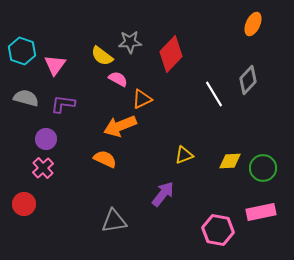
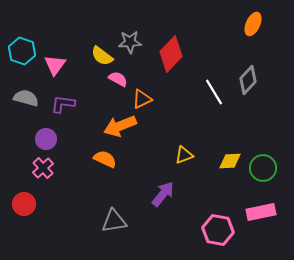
white line: moved 2 px up
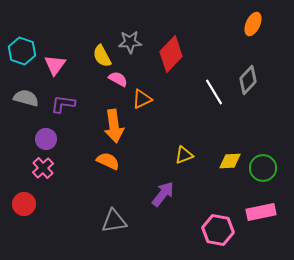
yellow semicircle: rotated 25 degrees clockwise
orange arrow: moved 6 px left; rotated 76 degrees counterclockwise
orange semicircle: moved 3 px right, 2 px down
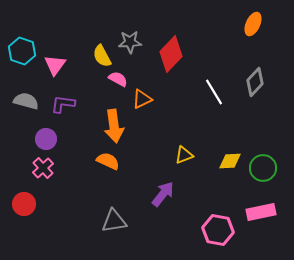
gray diamond: moved 7 px right, 2 px down
gray semicircle: moved 3 px down
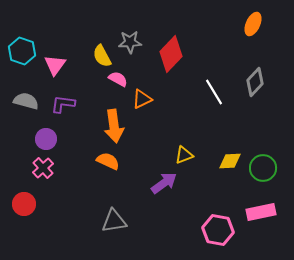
purple arrow: moved 1 px right, 11 px up; rotated 16 degrees clockwise
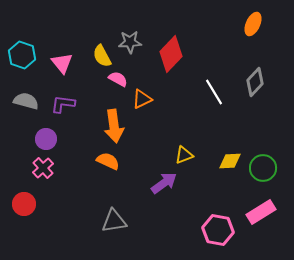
cyan hexagon: moved 4 px down
pink triangle: moved 7 px right, 2 px up; rotated 15 degrees counterclockwise
pink rectangle: rotated 20 degrees counterclockwise
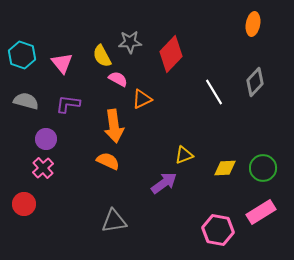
orange ellipse: rotated 15 degrees counterclockwise
purple L-shape: moved 5 px right
yellow diamond: moved 5 px left, 7 px down
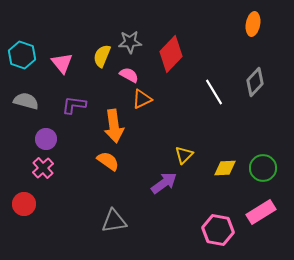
yellow semicircle: rotated 50 degrees clockwise
pink semicircle: moved 11 px right, 4 px up
purple L-shape: moved 6 px right, 1 px down
yellow triangle: rotated 24 degrees counterclockwise
orange semicircle: rotated 10 degrees clockwise
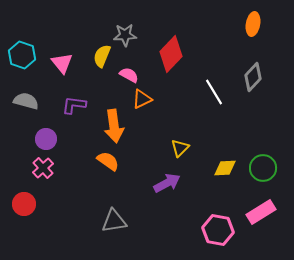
gray star: moved 5 px left, 7 px up
gray diamond: moved 2 px left, 5 px up
yellow triangle: moved 4 px left, 7 px up
purple arrow: moved 3 px right; rotated 8 degrees clockwise
